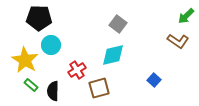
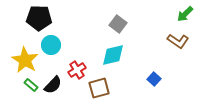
green arrow: moved 1 px left, 2 px up
blue square: moved 1 px up
black semicircle: moved 6 px up; rotated 138 degrees counterclockwise
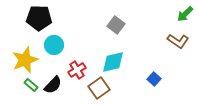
gray square: moved 2 px left, 1 px down
cyan circle: moved 3 px right
cyan diamond: moved 7 px down
yellow star: rotated 20 degrees clockwise
brown square: rotated 20 degrees counterclockwise
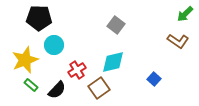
black semicircle: moved 4 px right, 5 px down
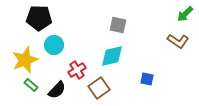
gray square: moved 2 px right; rotated 24 degrees counterclockwise
cyan diamond: moved 1 px left, 6 px up
blue square: moved 7 px left; rotated 32 degrees counterclockwise
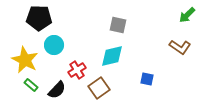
green arrow: moved 2 px right, 1 px down
brown L-shape: moved 2 px right, 6 px down
yellow star: rotated 24 degrees counterclockwise
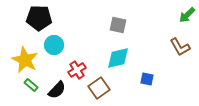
brown L-shape: rotated 25 degrees clockwise
cyan diamond: moved 6 px right, 2 px down
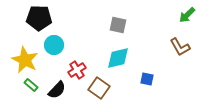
brown square: rotated 20 degrees counterclockwise
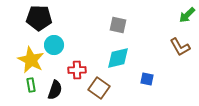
yellow star: moved 6 px right
red cross: rotated 30 degrees clockwise
green rectangle: rotated 40 degrees clockwise
black semicircle: moved 2 px left; rotated 24 degrees counterclockwise
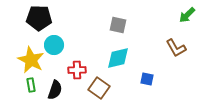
brown L-shape: moved 4 px left, 1 px down
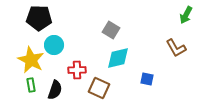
green arrow: moved 1 px left; rotated 18 degrees counterclockwise
gray square: moved 7 px left, 5 px down; rotated 18 degrees clockwise
brown square: rotated 10 degrees counterclockwise
